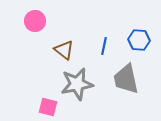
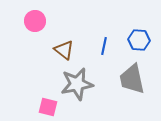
gray trapezoid: moved 6 px right
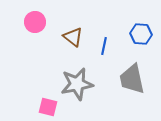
pink circle: moved 1 px down
blue hexagon: moved 2 px right, 6 px up
brown triangle: moved 9 px right, 13 px up
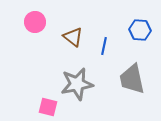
blue hexagon: moved 1 px left, 4 px up
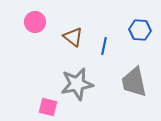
gray trapezoid: moved 2 px right, 3 px down
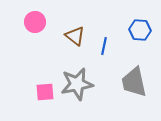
brown triangle: moved 2 px right, 1 px up
pink square: moved 3 px left, 15 px up; rotated 18 degrees counterclockwise
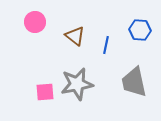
blue line: moved 2 px right, 1 px up
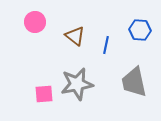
pink square: moved 1 px left, 2 px down
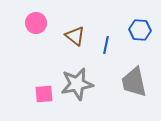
pink circle: moved 1 px right, 1 px down
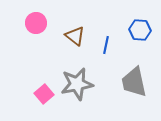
pink square: rotated 36 degrees counterclockwise
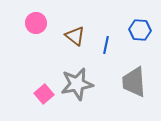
gray trapezoid: rotated 8 degrees clockwise
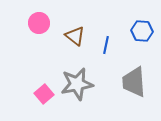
pink circle: moved 3 px right
blue hexagon: moved 2 px right, 1 px down
